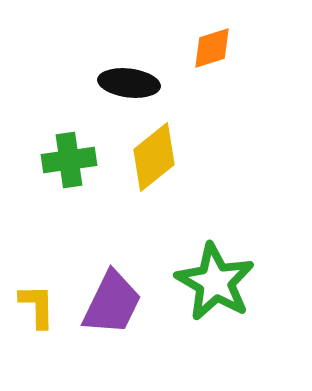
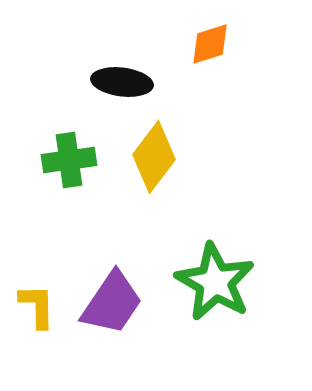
orange diamond: moved 2 px left, 4 px up
black ellipse: moved 7 px left, 1 px up
yellow diamond: rotated 14 degrees counterclockwise
purple trapezoid: rotated 8 degrees clockwise
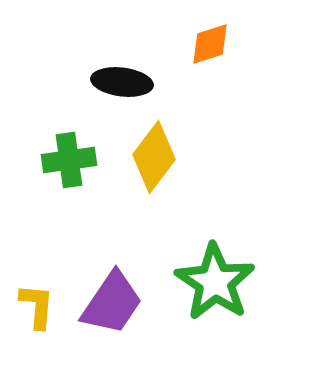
green star: rotated 4 degrees clockwise
yellow L-shape: rotated 6 degrees clockwise
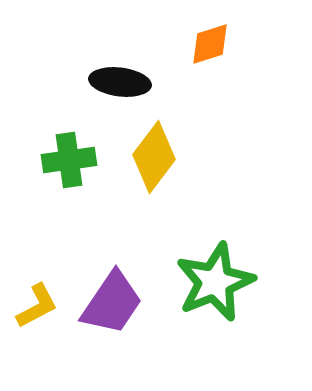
black ellipse: moved 2 px left
green star: rotated 16 degrees clockwise
yellow L-shape: rotated 57 degrees clockwise
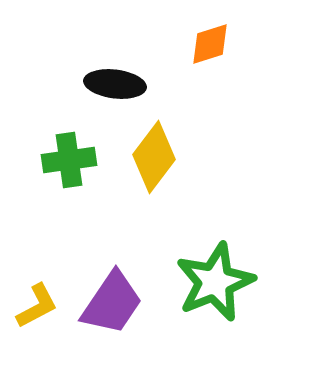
black ellipse: moved 5 px left, 2 px down
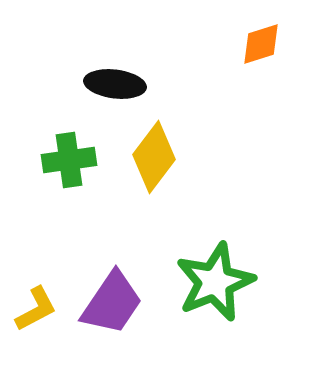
orange diamond: moved 51 px right
yellow L-shape: moved 1 px left, 3 px down
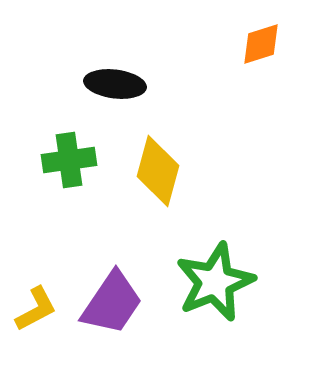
yellow diamond: moved 4 px right, 14 px down; rotated 22 degrees counterclockwise
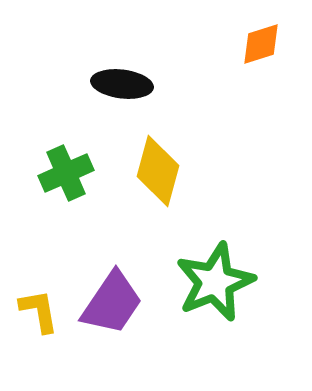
black ellipse: moved 7 px right
green cross: moved 3 px left, 13 px down; rotated 16 degrees counterclockwise
yellow L-shape: moved 3 px right, 2 px down; rotated 72 degrees counterclockwise
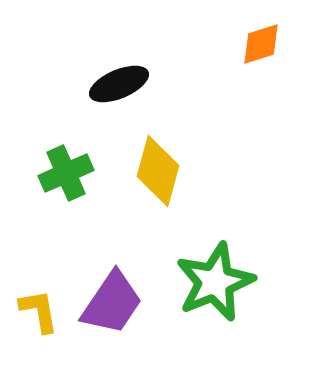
black ellipse: moved 3 px left; rotated 30 degrees counterclockwise
